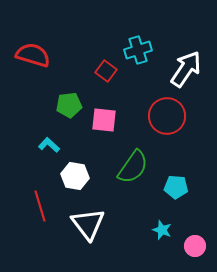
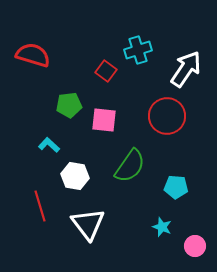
green semicircle: moved 3 px left, 1 px up
cyan star: moved 3 px up
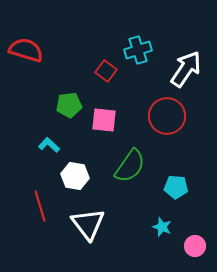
red semicircle: moved 7 px left, 5 px up
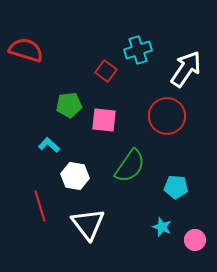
pink circle: moved 6 px up
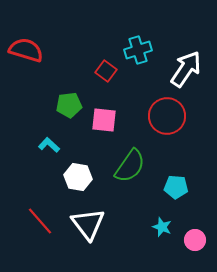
white hexagon: moved 3 px right, 1 px down
red line: moved 15 px down; rotated 24 degrees counterclockwise
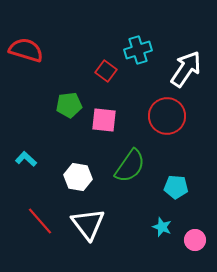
cyan L-shape: moved 23 px left, 14 px down
